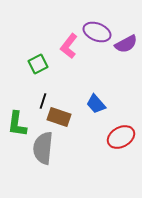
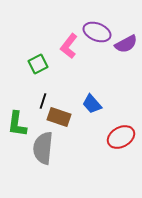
blue trapezoid: moved 4 px left
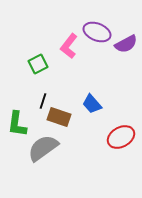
gray semicircle: rotated 48 degrees clockwise
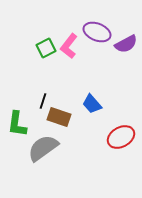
green square: moved 8 px right, 16 px up
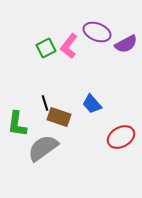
black line: moved 2 px right, 2 px down; rotated 35 degrees counterclockwise
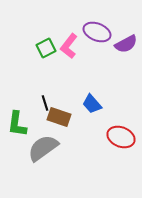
red ellipse: rotated 52 degrees clockwise
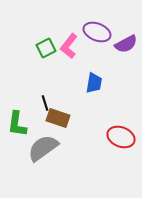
blue trapezoid: moved 2 px right, 21 px up; rotated 130 degrees counterclockwise
brown rectangle: moved 1 px left, 1 px down
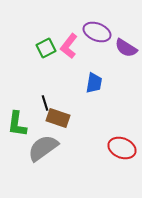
purple semicircle: moved 4 px down; rotated 60 degrees clockwise
red ellipse: moved 1 px right, 11 px down
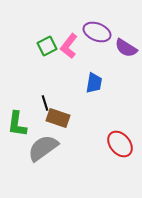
green square: moved 1 px right, 2 px up
red ellipse: moved 2 px left, 4 px up; rotated 28 degrees clockwise
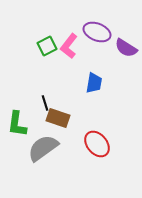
red ellipse: moved 23 px left
